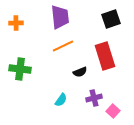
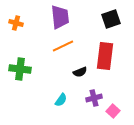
orange cross: rotated 16 degrees clockwise
red rectangle: rotated 24 degrees clockwise
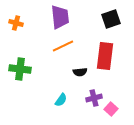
black semicircle: rotated 16 degrees clockwise
pink square: moved 2 px left, 2 px up
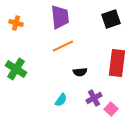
red rectangle: moved 12 px right, 7 px down
green cross: moved 4 px left; rotated 25 degrees clockwise
purple cross: rotated 14 degrees counterclockwise
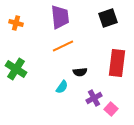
black square: moved 3 px left, 1 px up
cyan semicircle: moved 1 px right, 13 px up
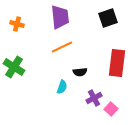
orange cross: moved 1 px right, 1 px down
orange line: moved 1 px left, 1 px down
green cross: moved 2 px left, 2 px up
cyan semicircle: rotated 16 degrees counterclockwise
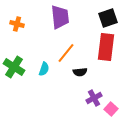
orange line: moved 4 px right, 6 px down; rotated 25 degrees counterclockwise
red rectangle: moved 11 px left, 16 px up
cyan semicircle: moved 18 px left, 18 px up
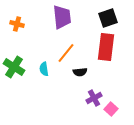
purple trapezoid: moved 2 px right
cyan semicircle: rotated 152 degrees clockwise
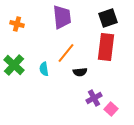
green cross: moved 2 px up; rotated 10 degrees clockwise
